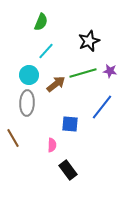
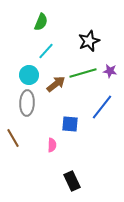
black rectangle: moved 4 px right, 11 px down; rotated 12 degrees clockwise
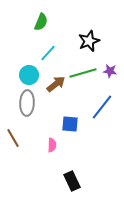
cyan line: moved 2 px right, 2 px down
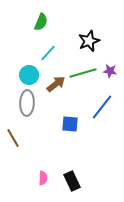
pink semicircle: moved 9 px left, 33 px down
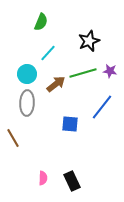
cyan circle: moved 2 px left, 1 px up
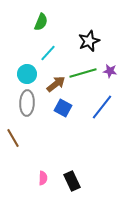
blue square: moved 7 px left, 16 px up; rotated 24 degrees clockwise
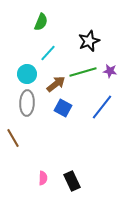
green line: moved 1 px up
